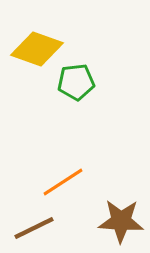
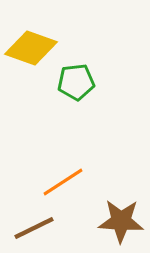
yellow diamond: moved 6 px left, 1 px up
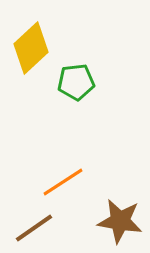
yellow diamond: rotated 63 degrees counterclockwise
brown star: moved 1 px left; rotated 6 degrees clockwise
brown line: rotated 9 degrees counterclockwise
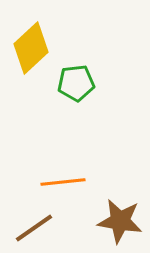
green pentagon: moved 1 px down
orange line: rotated 27 degrees clockwise
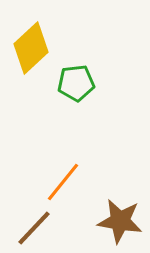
orange line: rotated 45 degrees counterclockwise
brown line: rotated 12 degrees counterclockwise
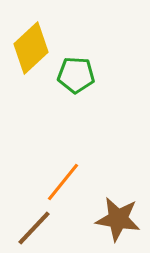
green pentagon: moved 8 px up; rotated 9 degrees clockwise
brown star: moved 2 px left, 2 px up
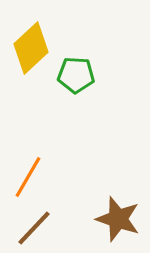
orange line: moved 35 px left, 5 px up; rotated 9 degrees counterclockwise
brown star: rotated 9 degrees clockwise
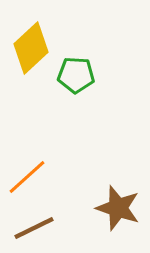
orange line: moved 1 px left; rotated 18 degrees clockwise
brown star: moved 11 px up
brown line: rotated 21 degrees clockwise
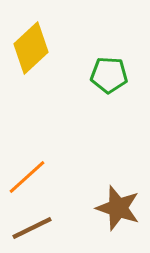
green pentagon: moved 33 px right
brown line: moved 2 px left
